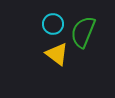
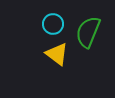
green semicircle: moved 5 px right
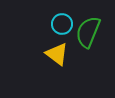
cyan circle: moved 9 px right
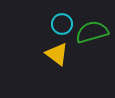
green semicircle: moved 4 px right; rotated 52 degrees clockwise
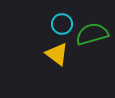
green semicircle: moved 2 px down
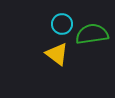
green semicircle: rotated 8 degrees clockwise
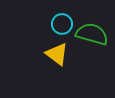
green semicircle: rotated 24 degrees clockwise
